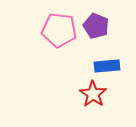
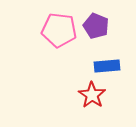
red star: moved 1 px left, 1 px down
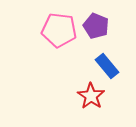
blue rectangle: rotated 55 degrees clockwise
red star: moved 1 px left, 1 px down
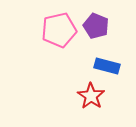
pink pentagon: rotated 20 degrees counterclockwise
blue rectangle: rotated 35 degrees counterclockwise
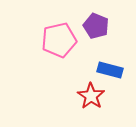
pink pentagon: moved 10 px down
blue rectangle: moved 3 px right, 4 px down
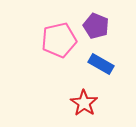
blue rectangle: moved 9 px left, 6 px up; rotated 15 degrees clockwise
red star: moved 7 px left, 7 px down
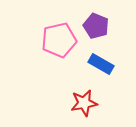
red star: rotated 28 degrees clockwise
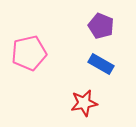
purple pentagon: moved 5 px right
pink pentagon: moved 30 px left, 13 px down
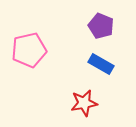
pink pentagon: moved 3 px up
